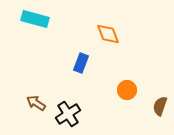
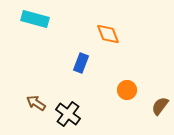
brown semicircle: rotated 18 degrees clockwise
black cross: rotated 20 degrees counterclockwise
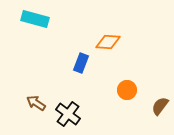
orange diamond: moved 8 px down; rotated 65 degrees counterclockwise
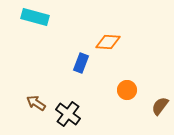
cyan rectangle: moved 2 px up
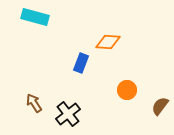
brown arrow: moved 2 px left; rotated 24 degrees clockwise
black cross: rotated 15 degrees clockwise
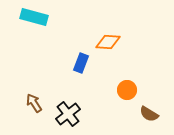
cyan rectangle: moved 1 px left
brown semicircle: moved 11 px left, 8 px down; rotated 96 degrees counterclockwise
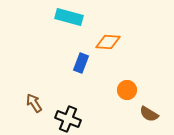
cyan rectangle: moved 35 px right
black cross: moved 5 px down; rotated 30 degrees counterclockwise
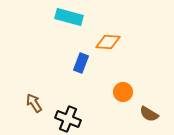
orange circle: moved 4 px left, 2 px down
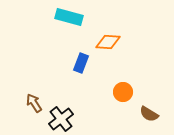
black cross: moved 7 px left; rotated 30 degrees clockwise
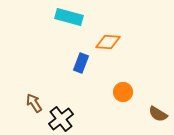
brown semicircle: moved 9 px right
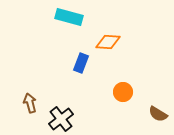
brown arrow: moved 4 px left; rotated 18 degrees clockwise
